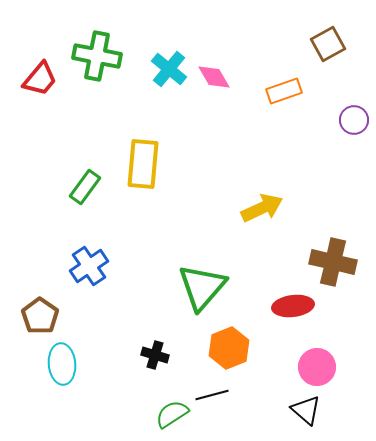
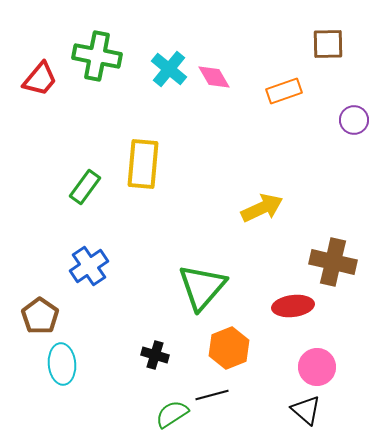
brown square: rotated 28 degrees clockwise
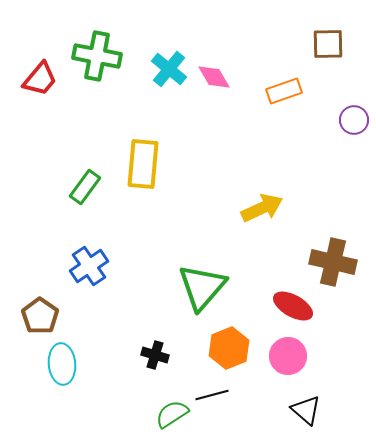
red ellipse: rotated 36 degrees clockwise
pink circle: moved 29 px left, 11 px up
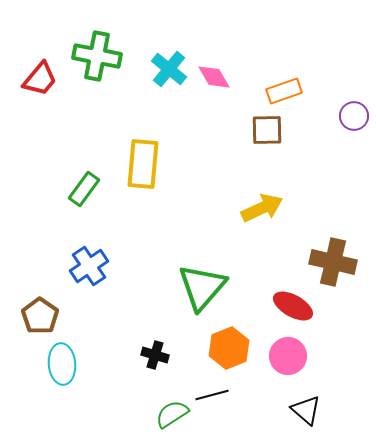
brown square: moved 61 px left, 86 px down
purple circle: moved 4 px up
green rectangle: moved 1 px left, 2 px down
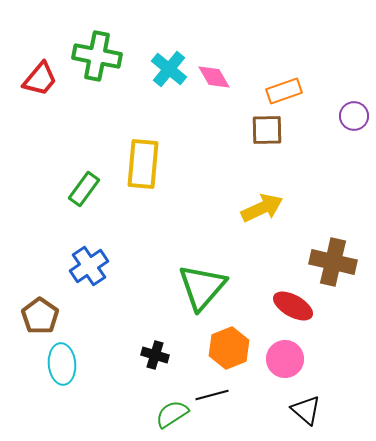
pink circle: moved 3 px left, 3 px down
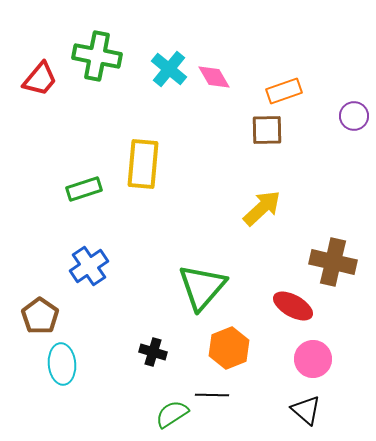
green rectangle: rotated 36 degrees clockwise
yellow arrow: rotated 18 degrees counterclockwise
black cross: moved 2 px left, 3 px up
pink circle: moved 28 px right
black line: rotated 16 degrees clockwise
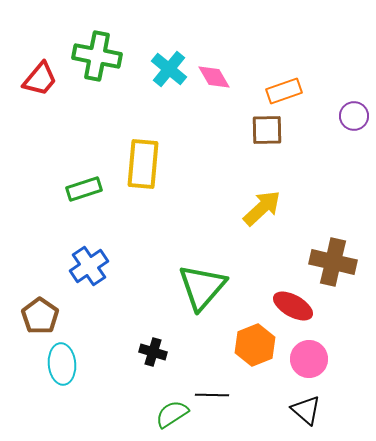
orange hexagon: moved 26 px right, 3 px up
pink circle: moved 4 px left
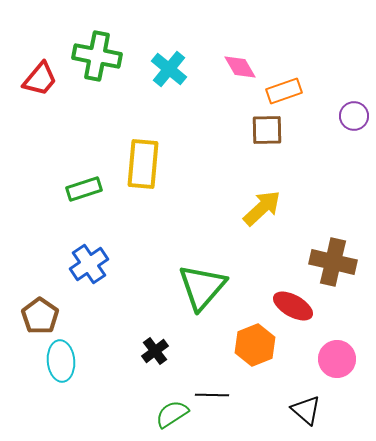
pink diamond: moved 26 px right, 10 px up
blue cross: moved 2 px up
black cross: moved 2 px right, 1 px up; rotated 36 degrees clockwise
pink circle: moved 28 px right
cyan ellipse: moved 1 px left, 3 px up
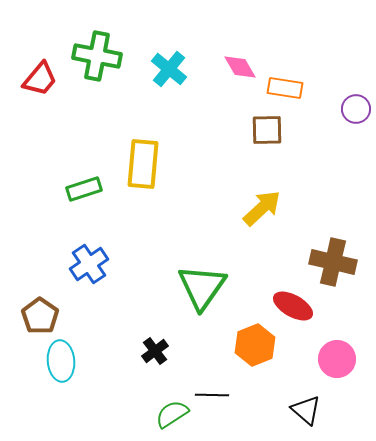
orange rectangle: moved 1 px right, 3 px up; rotated 28 degrees clockwise
purple circle: moved 2 px right, 7 px up
green triangle: rotated 6 degrees counterclockwise
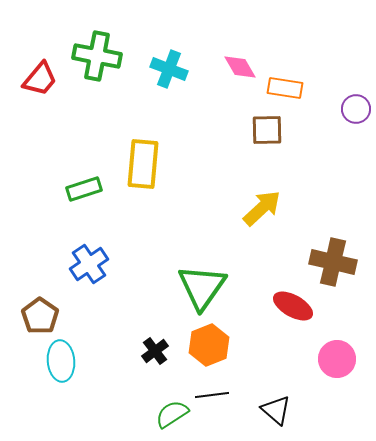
cyan cross: rotated 18 degrees counterclockwise
orange hexagon: moved 46 px left
black line: rotated 8 degrees counterclockwise
black triangle: moved 30 px left
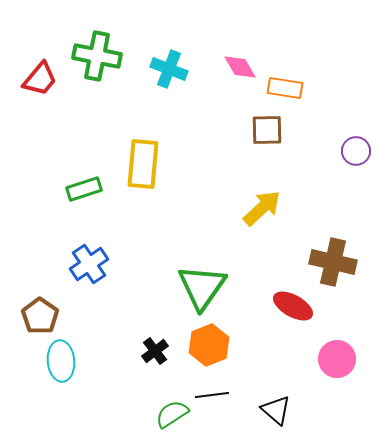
purple circle: moved 42 px down
